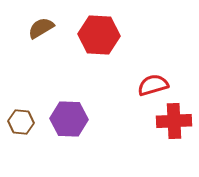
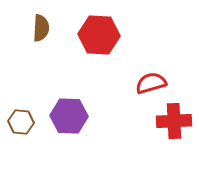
brown semicircle: rotated 124 degrees clockwise
red semicircle: moved 2 px left, 2 px up
purple hexagon: moved 3 px up
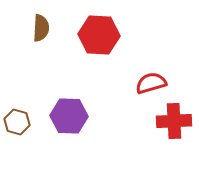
brown hexagon: moved 4 px left; rotated 10 degrees clockwise
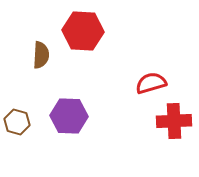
brown semicircle: moved 27 px down
red hexagon: moved 16 px left, 4 px up
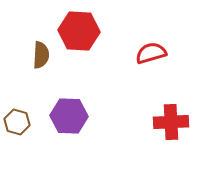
red hexagon: moved 4 px left
red semicircle: moved 30 px up
red cross: moved 3 px left, 1 px down
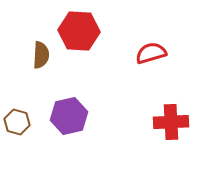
purple hexagon: rotated 15 degrees counterclockwise
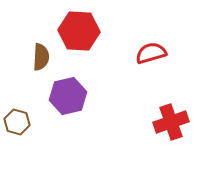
brown semicircle: moved 2 px down
purple hexagon: moved 1 px left, 20 px up
red cross: rotated 16 degrees counterclockwise
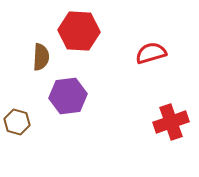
purple hexagon: rotated 6 degrees clockwise
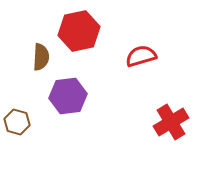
red hexagon: rotated 15 degrees counterclockwise
red semicircle: moved 10 px left, 3 px down
red cross: rotated 12 degrees counterclockwise
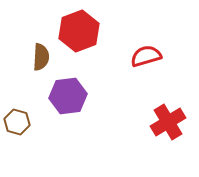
red hexagon: rotated 9 degrees counterclockwise
red semicircle: moved 5 px right
red cross: moved 3 px left
